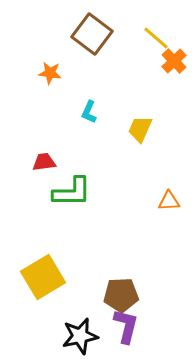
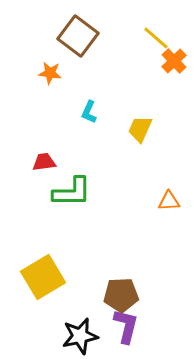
brown square: moved 14 px left, 2 px down
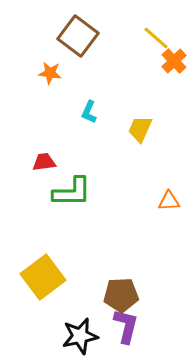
yellow square: rotated 6 degrees counterclockwise
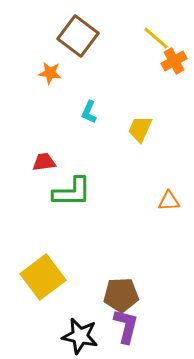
orange cross: rotated 15 degrees clockwise
black star: rotated 24 degrees clockwise
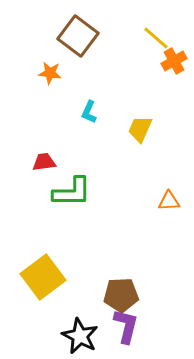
black star: rotated 15 degrees clockwise
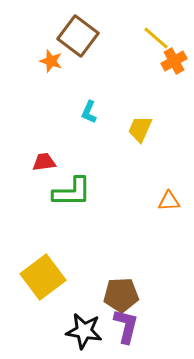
orange star: moved 1 px right, 12 px up; rotated 10 degrees clockwise
black star: moved 4 px right, 5 px up; rotated 18 degrees counterclockwise
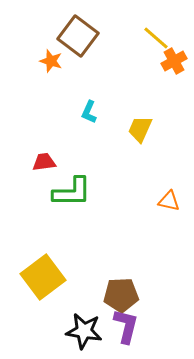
orange triangle: rotated 15 degrees clockwise
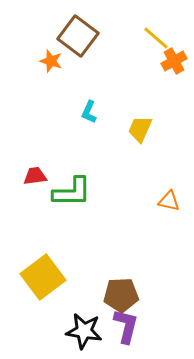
red trapezoid: moved 9 px left, 14 px down
